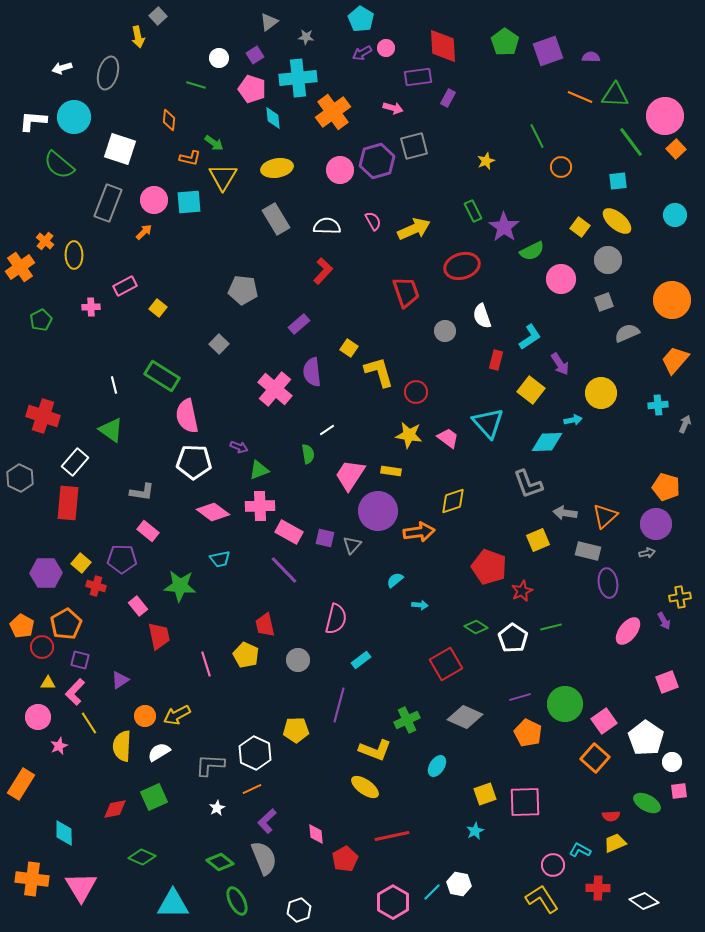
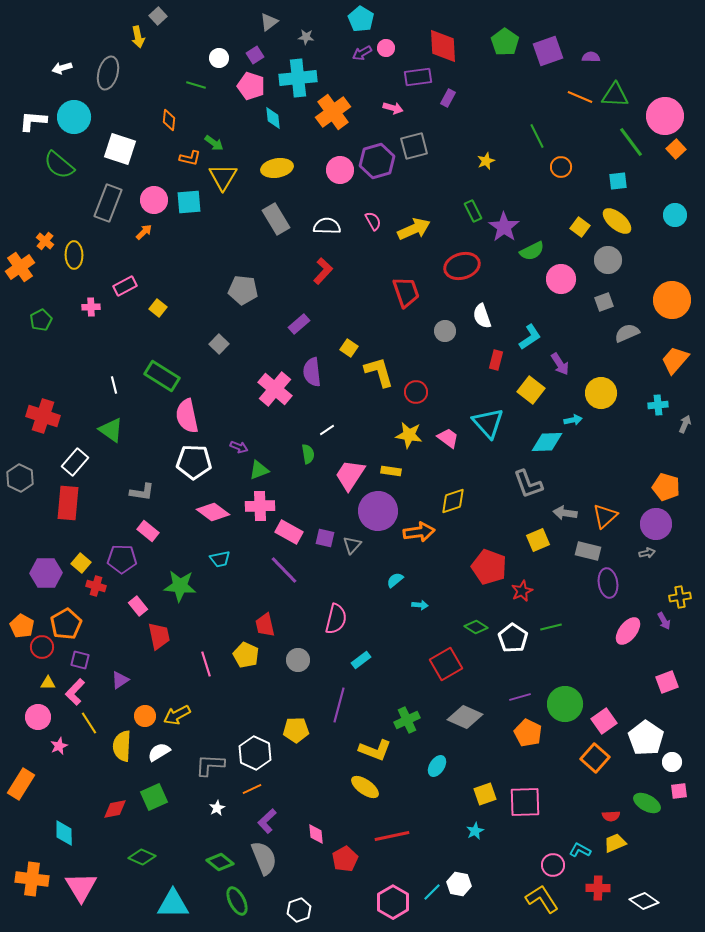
pink pentagon at (252, 89): moved 1 px left, 3 px up
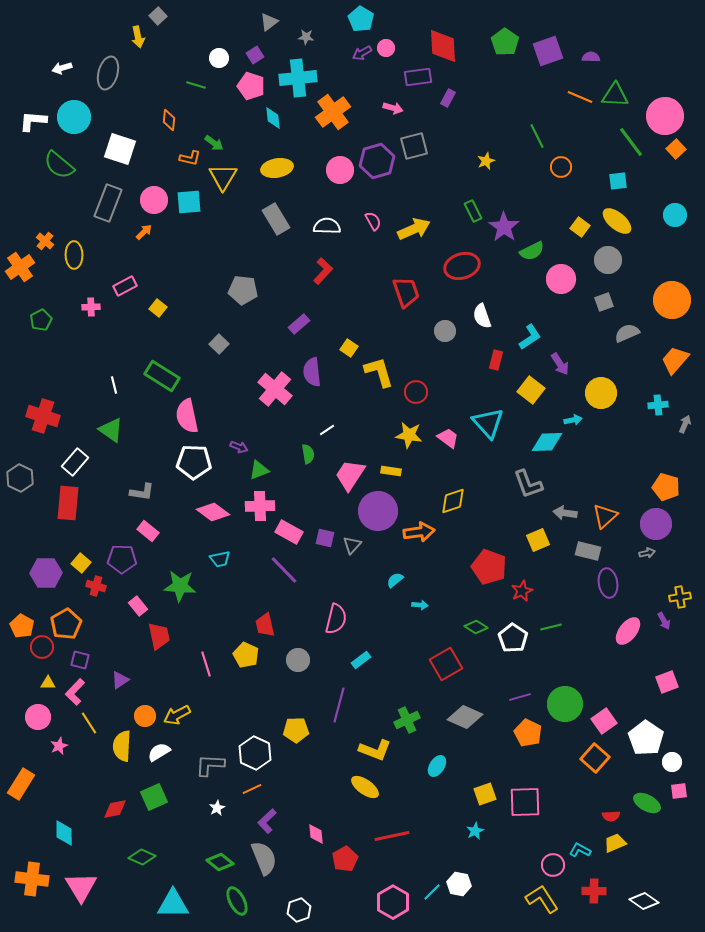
red cross at (598, 888): moved 4 px left, 3 px down
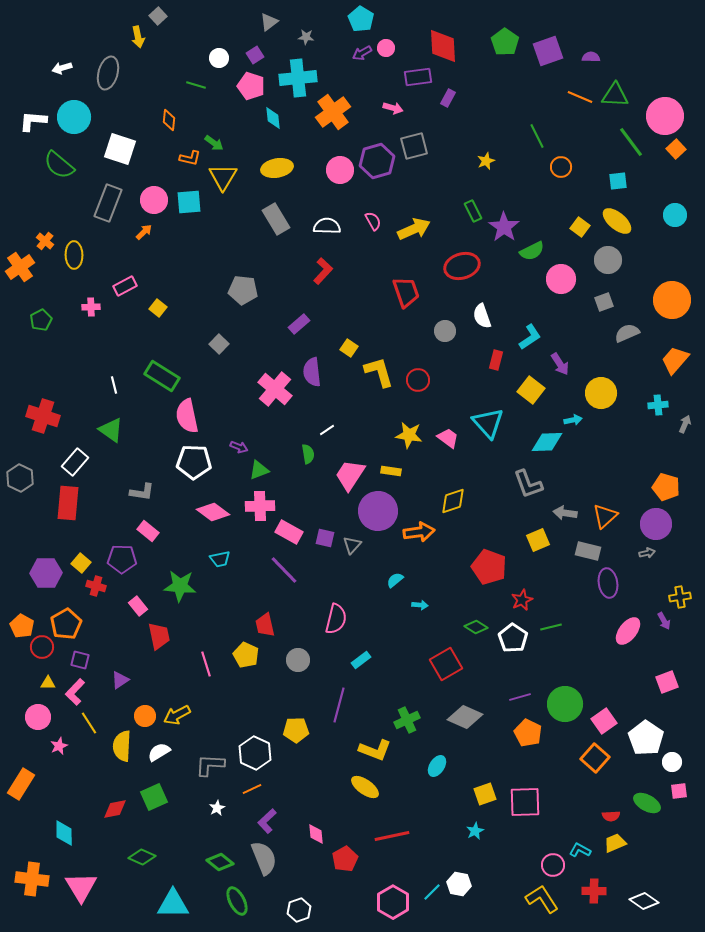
red circle at (416, 392): moved 2 px right, 12 px up
red star at (522, 591): moved 9 px down
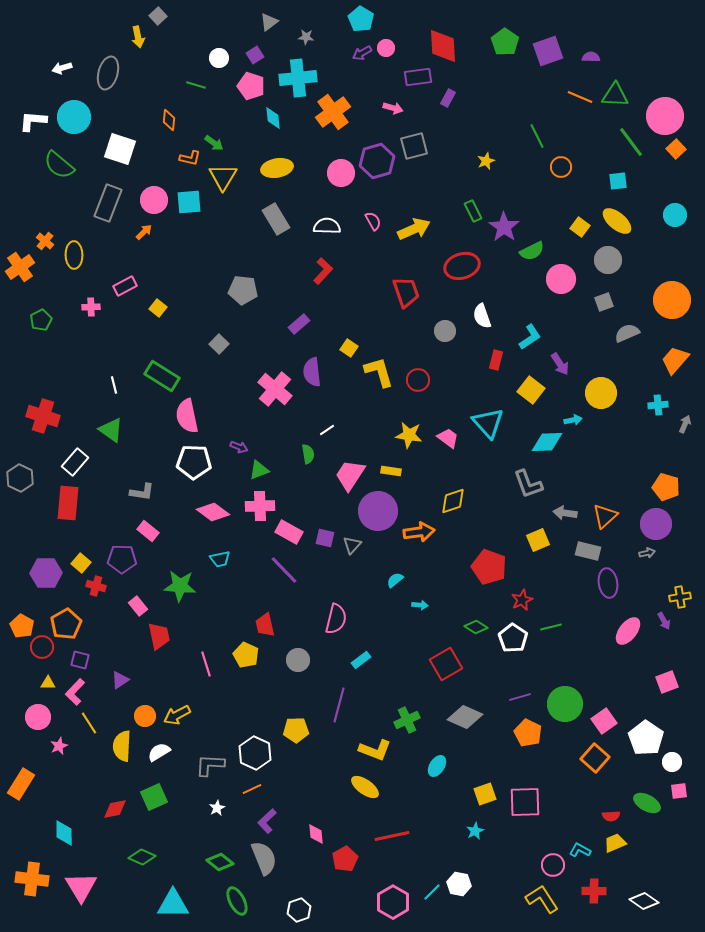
pink circle at (340, 170): moved 1 px right, 3 px down
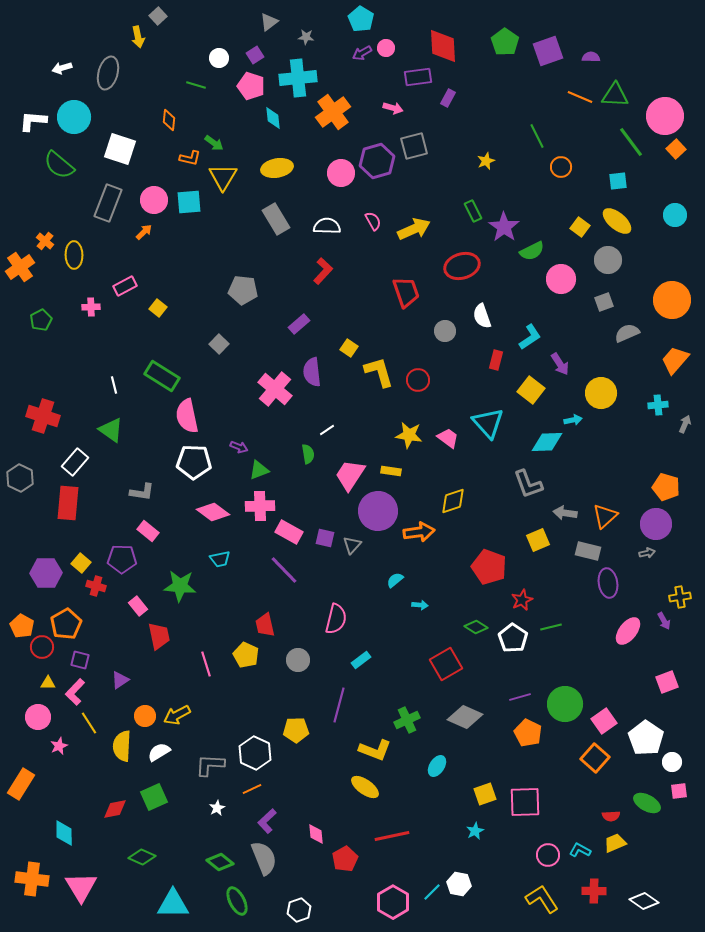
pink circle at (553, 865): moved 5 px left, 10 px up
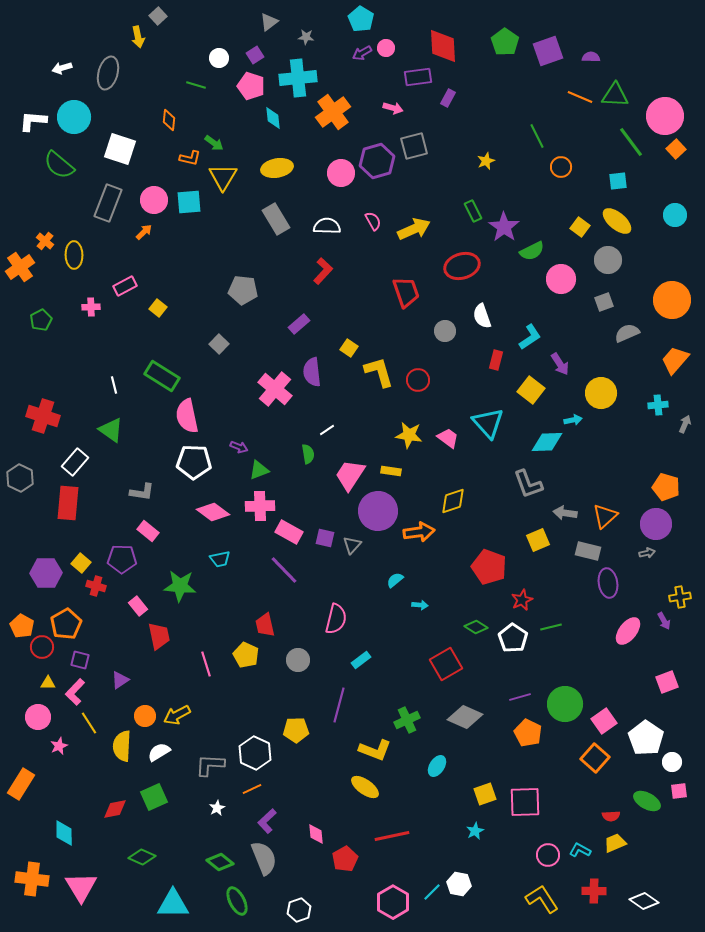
green ellipse at (647, 803): moved 2 px up
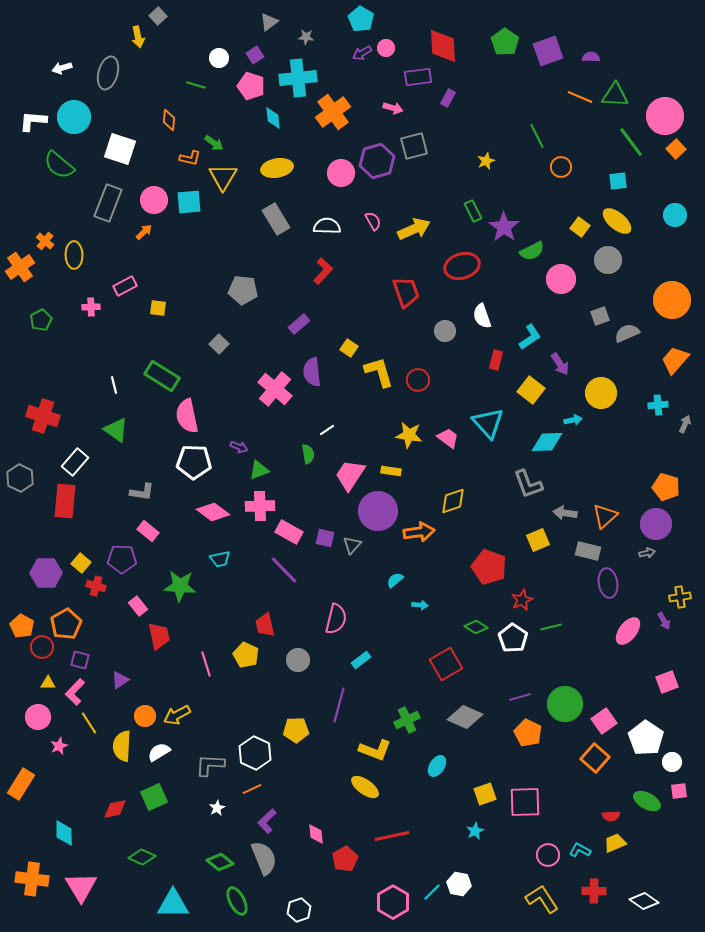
gray square at (604, 302): moved 4 px left, 14 px down
yellow square at (158, 308): rotated 30 degrees counterclockwise
green triangle at (111, 430): moved 5 px right
red rectangle at (68, 503): moved 3 px left, 2 px up
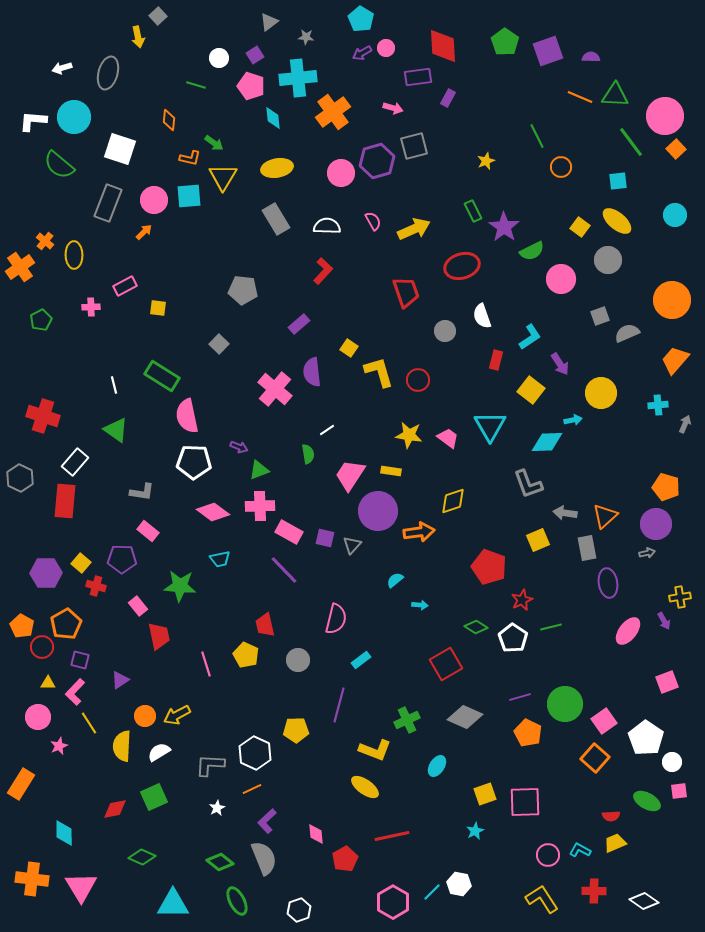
cyan square at (189, 202): moved 6 px up
cyan triangle at (488, 423): moved 2 px right, 3 px down; rotated 12 degrees clockwise
gray rectangle at (588, 551): moved 1 px left, 3 px up; rotated 65 degrees clockwise
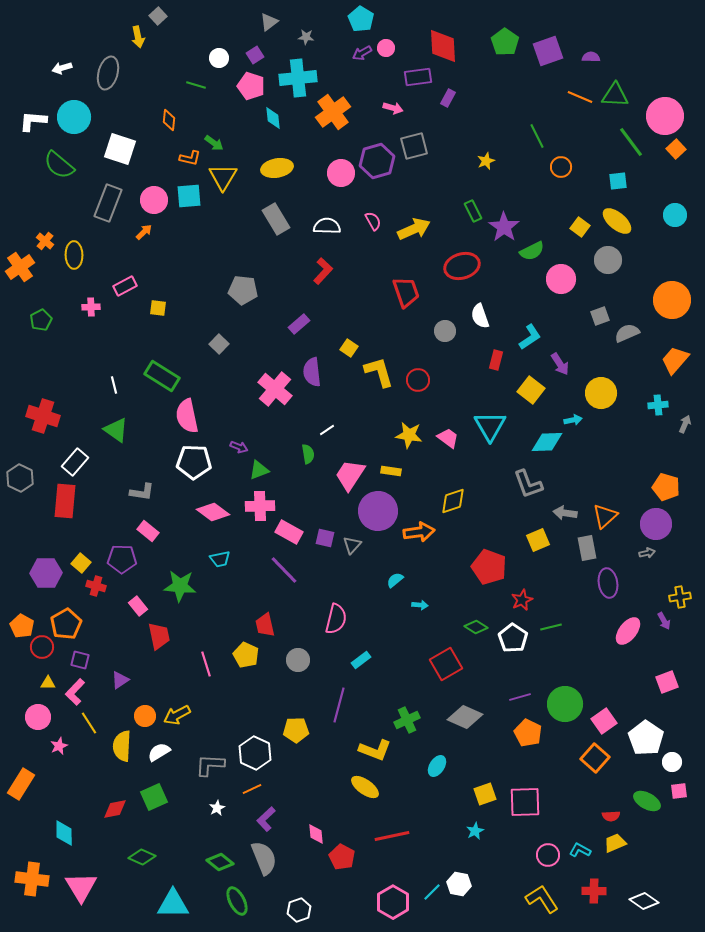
white semicircle at (482, 316): moved 2 px left
purple L-shape at (267, 821): moved 1 px left, 2 px up
red pentagon at (345, 859): moved 3 px left, 2 px up; rotated 15 degrees counterclockwise
